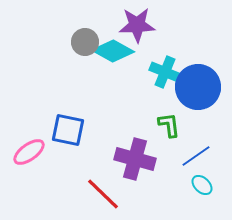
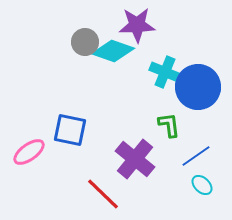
cyan diamond: rotated 9 degrees counterclockwise
blue square: moved 2 px right
purple cross: rotated 24 degrees clockwise
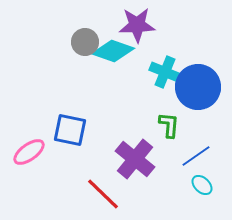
green L-shape: rotated 12 degrees clockwise
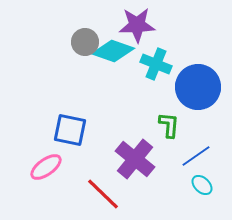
cyan cross: moved 9 px left, 8 px up
pink ellipse: moved 17 px right, 15 px down
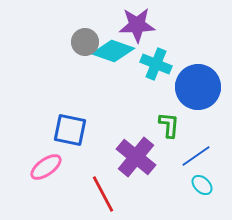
purple cross: moved 1 px right, 2 px up
red line: rotated 18 degrees clockwise
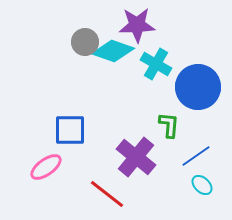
cyan cross: rotated 8 degrees clockwise
blue square: rotated 12 degrees counterclockwise
red line: moved 4 px right; rotated 24 degrees counterclockwise
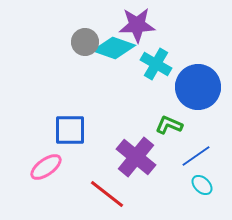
cyan diamond: moved 1 px right, 3 px up
green L-shape: rotated 72 degrees counterclockwise
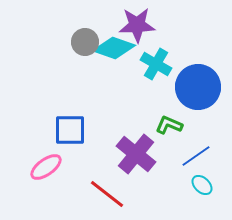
purple cross: moved 3 px up
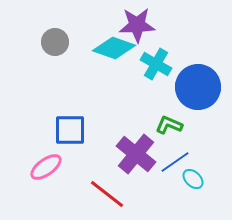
gray circle: moved 30 px left
blue line: moved 21 px left, 6 px down
cyan ellipse: moved 9 px left, 6 px up
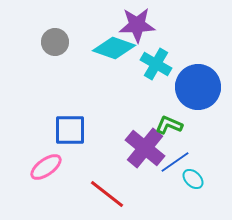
purple cross: moved 9 px right, 6 px up
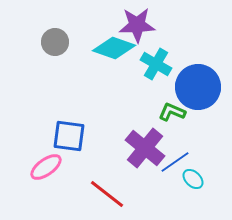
green L-shape: moved 3 px right, 13 px up
blue square: moved 1 px left, 6 px down; rotated 8 degrees clockwise
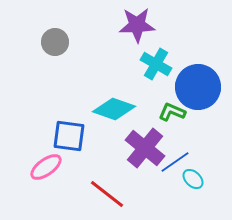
cyan diamond: moved 61 px down
